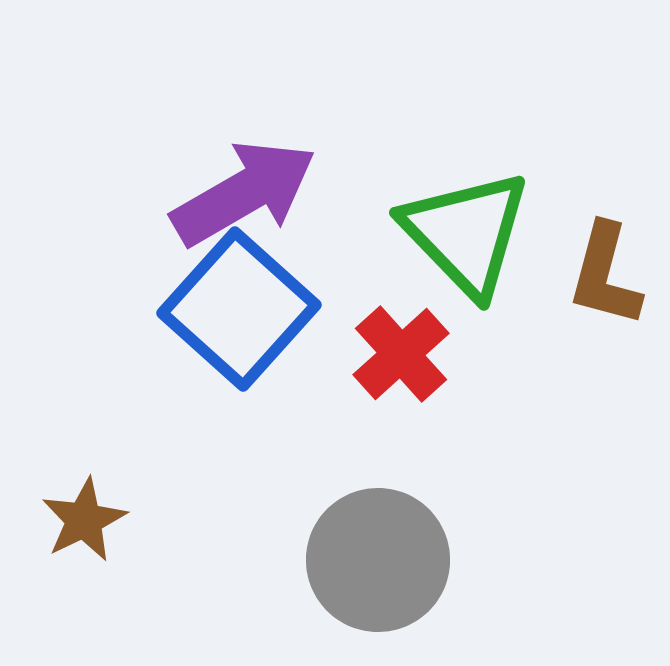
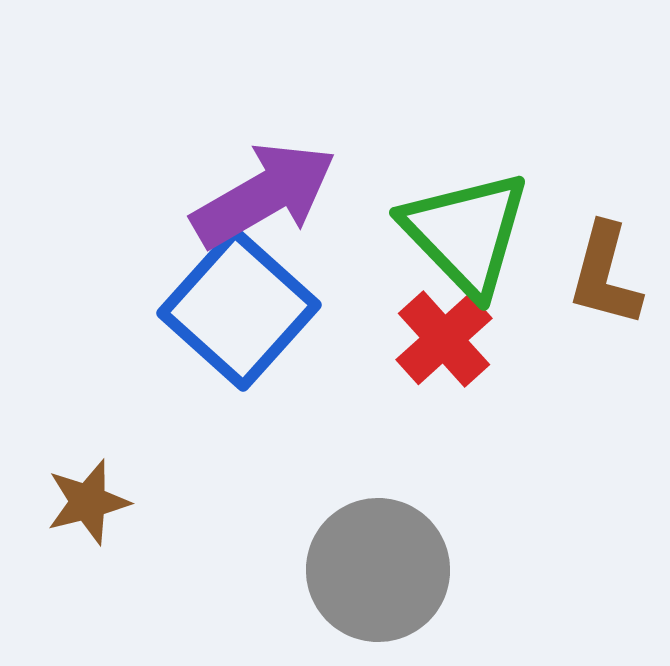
purple arrow: moved 20 px right, 2 px down
red cross: moved 43 px right, 15 px up
brown star: moved 4 px right, 18 px up; rotated 12 degrees clockwise
gray circle: moved 10 px down
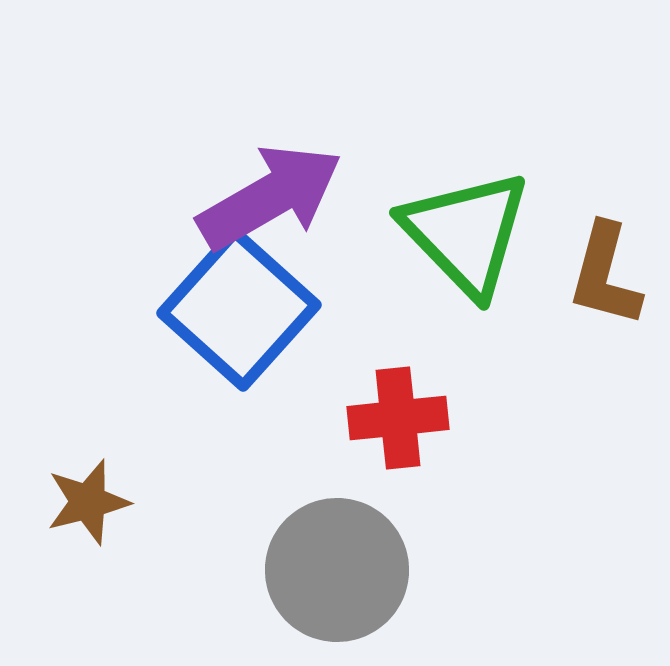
purple arrow: moved 6 px right, 2 px down
red cross: moved 46 px left, 79 px down; rotated 36 degrees clockwise
gray circle: moved 41 px left
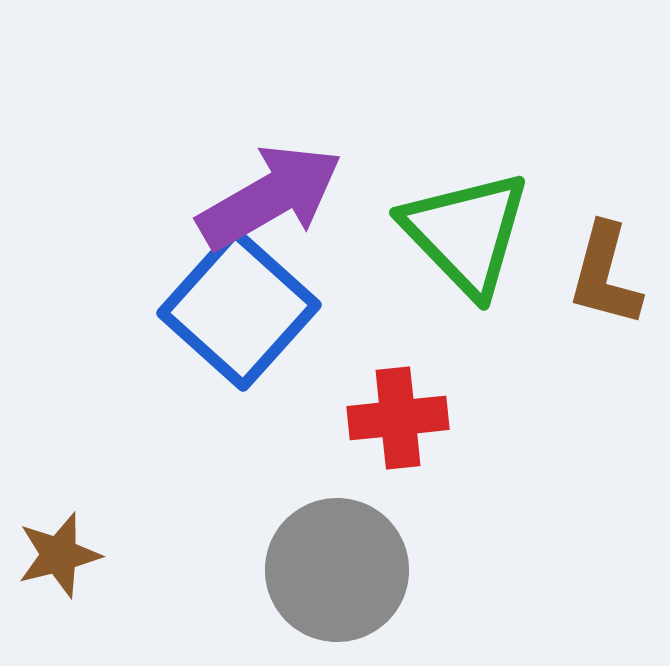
brown star: moved 29 px left, 53 px down
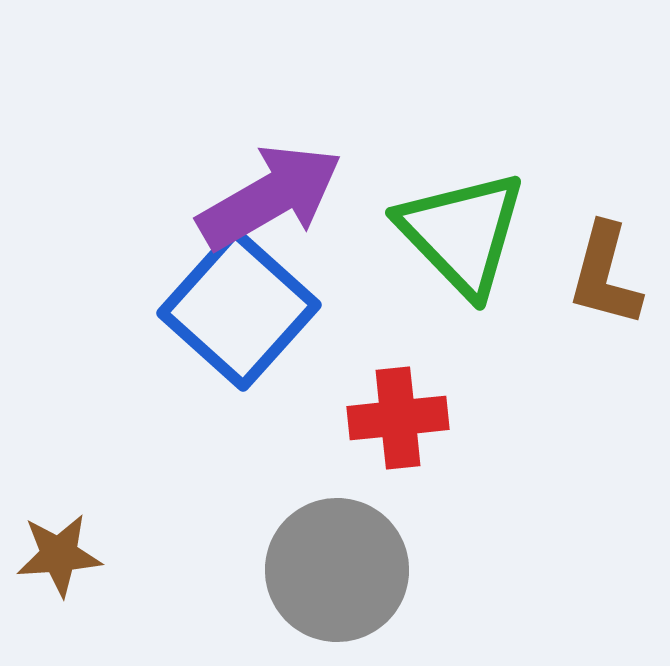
green triangle: moved 4 px left
brown star: rotated 10 degrees clockwise
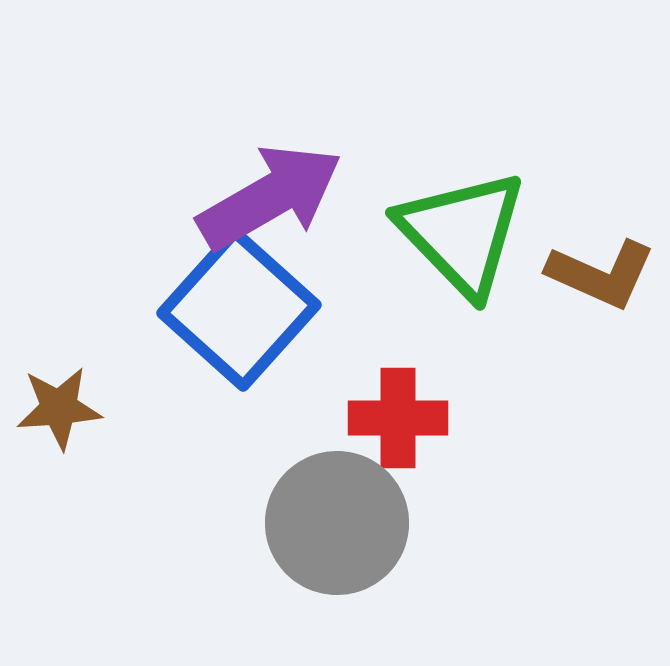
brown L-shape: moved 4 px left, 1 px up; rotated 81 degrees counterclockwise
red cross: rotated 6 degrees clockwise
brown star: moved 147 px up
gray circle: moved 47 px up
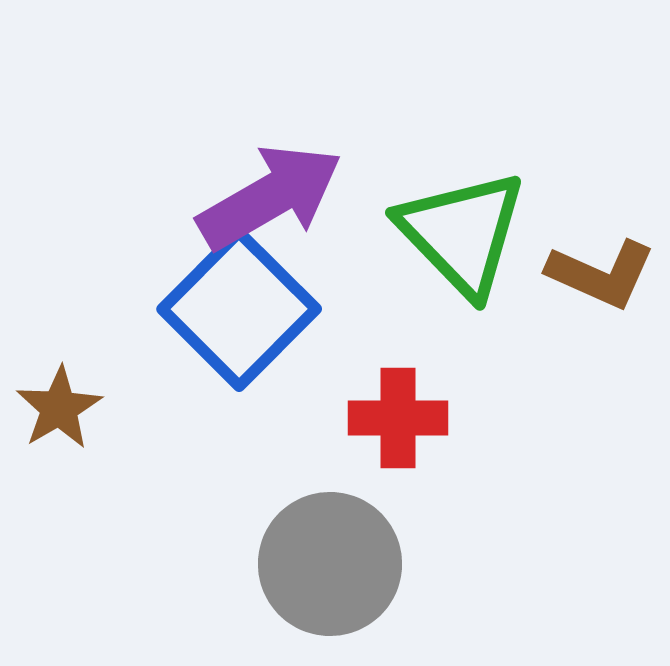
blue square: rotated 3 degrees clockwise
brown star: rotated 26 degrees counterclockwise
gray circle: moved 7 px left, 41 px down
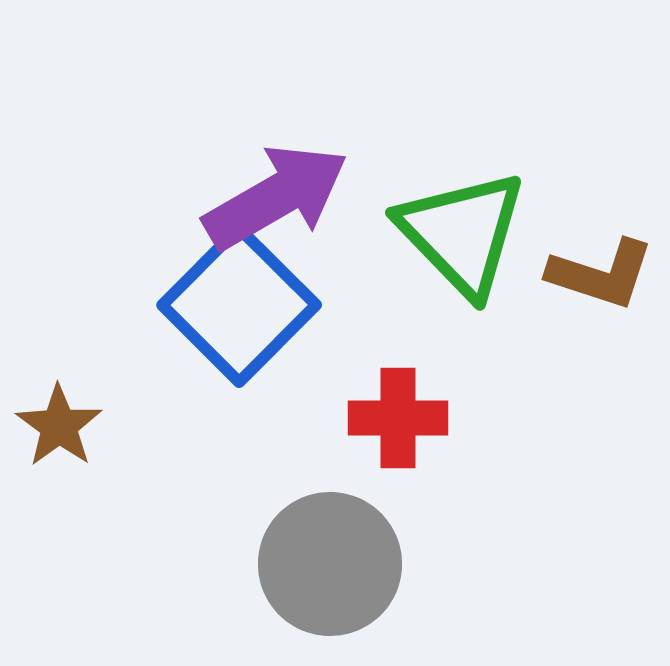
purple arrow: moved 6 px right
brown L-shape: rotated 6 degrees counterclockwise
blue square: moved 4 px up
brown star: moved 18 px down; rotated 6 degrees counterclockwise
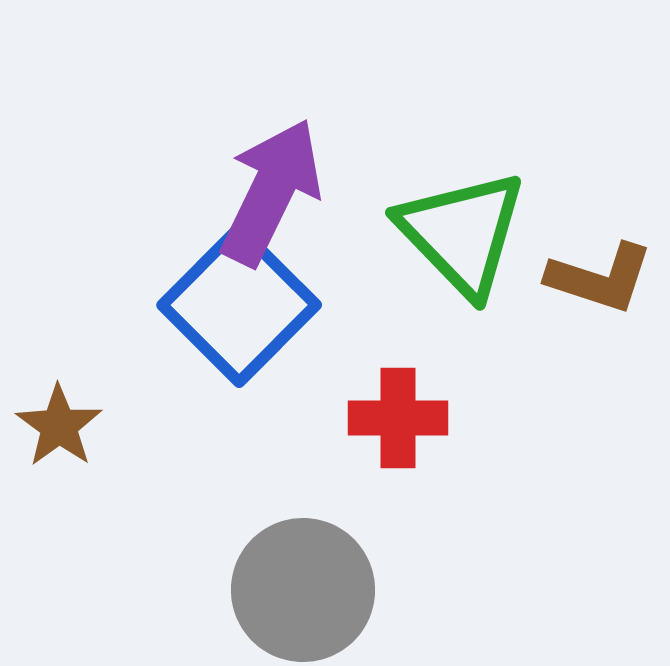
purple arrow: moved 5 px left, 5 px up; rotated 34 degrees counterclockwise
brown L-shape: moved 1 px left, 4 px down
gray circle: moved 27 px left, 26 px down
